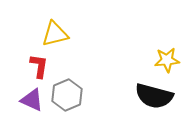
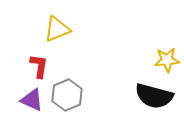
yellow triangle: moved 2 px right, 5 px up; rotated 8 degrees counterclockwise
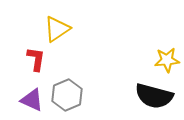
yellow triangle: rotated 12 degrees counterclockwise
red L-shape: moved 3 px left, 7 px up
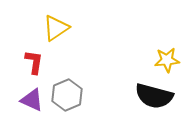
yellow triangle: moved 1 px left, 1 px up
red L-shape: moved 2 px left, 3 px down
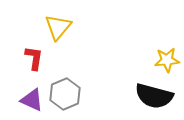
yellow triangle: moved 2 px right, 1 px up; rotated 16 degrees counterclockwise
red L-shape: moved 4 px up
gray hexagon: moved 2 px left, 1 px up
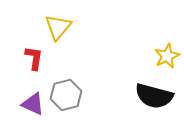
yellow star: moved 4 px up; rotated 20 degrees counterclockwise
gray hexagon: moved 1 px right, 1 px down; rotated 8 degrees clockwise
purple triangle: moved 1 px right, 4 px down
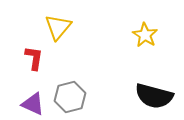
yellow star: moved 22 px left, 21 px up; rotated 15 degrees counterclockwise
gray hexagon: moved 4 px right, 2 px down
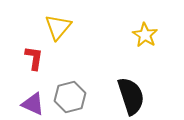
black semicircle: moved 23 px left; rotated 123 degrees counterclockwise
